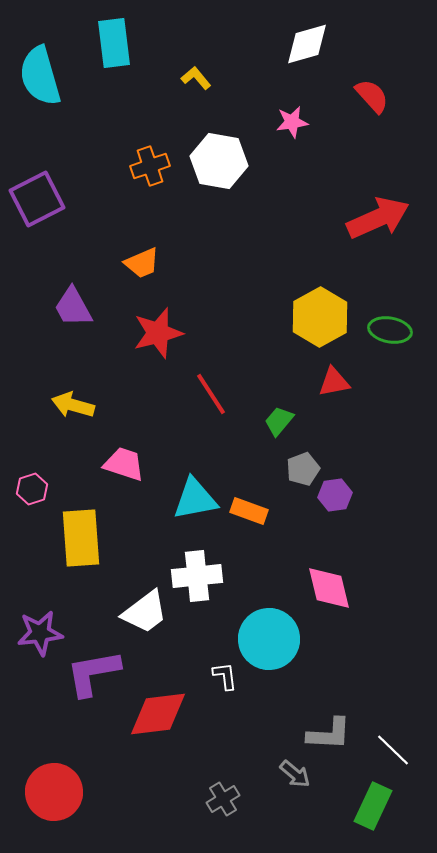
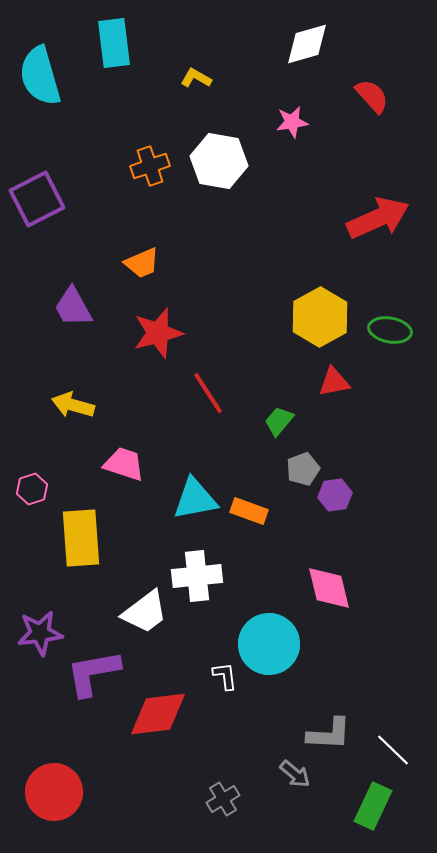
yellow L-shape: rotated 20 degrees counterclockwise
red line: moved 3 px left, 1 px up
cyan circle: moved 5 px down
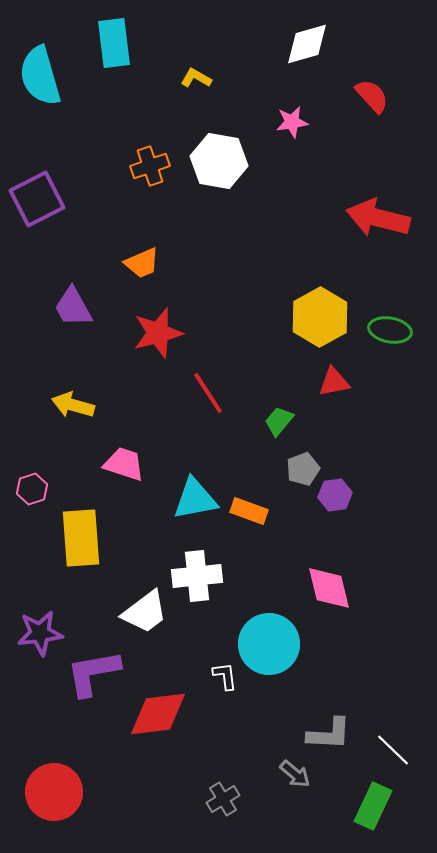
red arrow: rotated 142 degrees counterclockwise
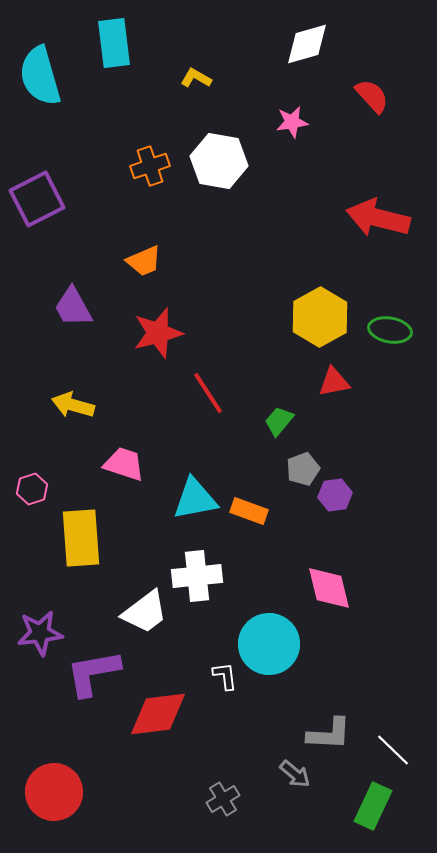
orange trapezoid: moved 2 px right, 2 px up
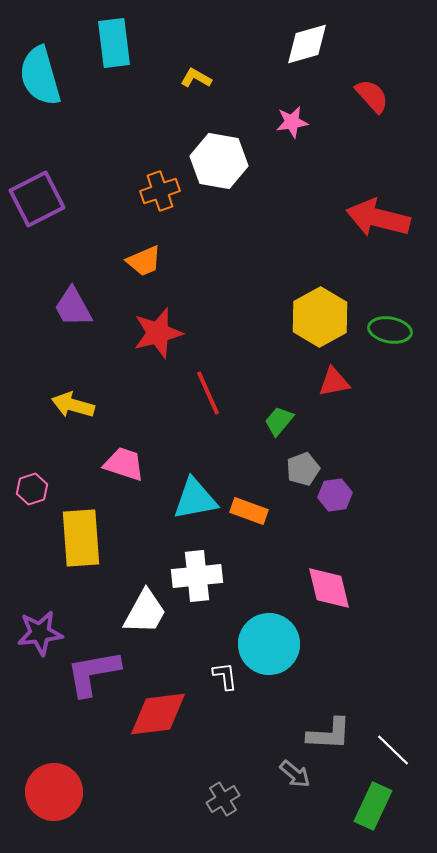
orange cross: moved 10 px right, 25 px down
red line: rotated 9 degrees clockwise
white trapezoid: rotated 24 degrees counterclockwise
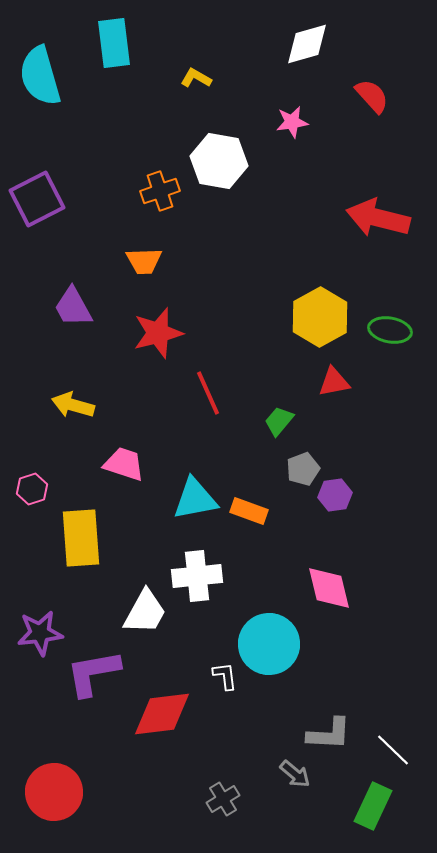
orange trapezoid: rotated 21 degrees clockwise
red diamond: moved 4 px right
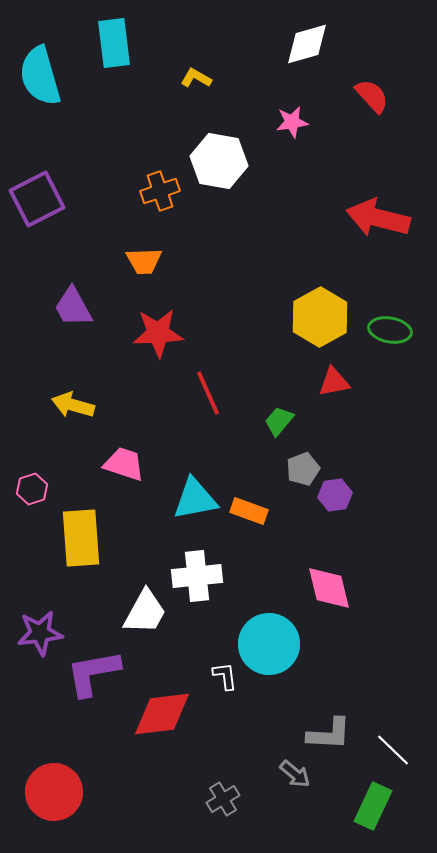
red star: rotated 12 degrees clockwise
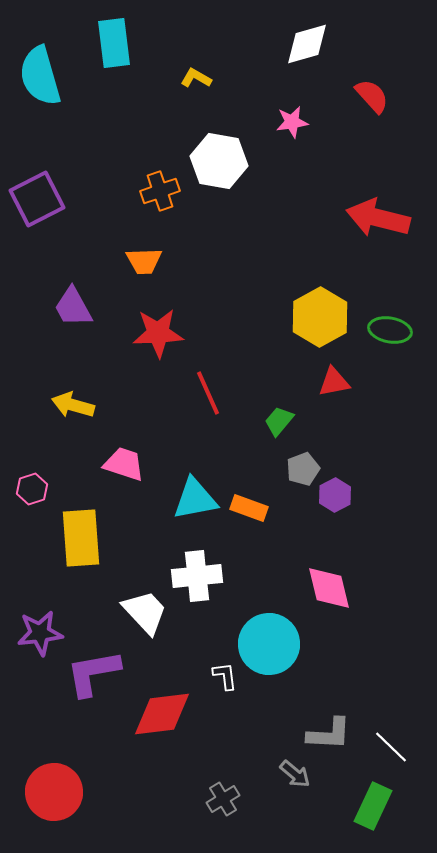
purple hexagon: rotated 20 degrees counterclockwise
orange rectangle: moved 3 px up
white trapezoid: rotated 72 degrees counterclockwise
white line: moved 2 px left, 3 px up
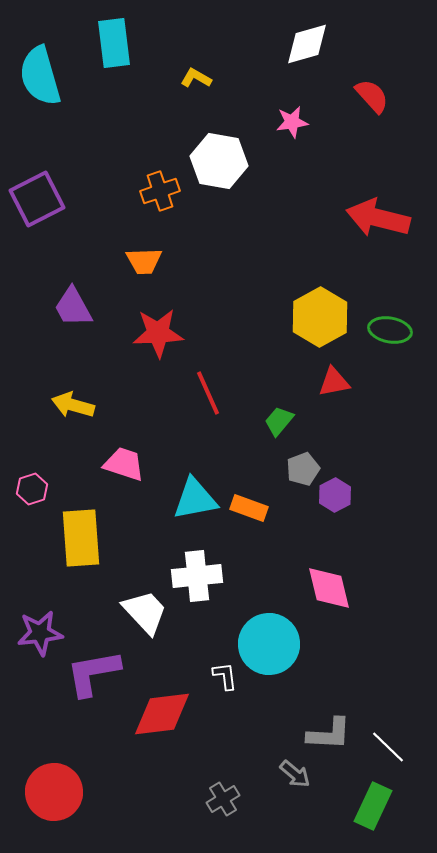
white line: moved 3 px left
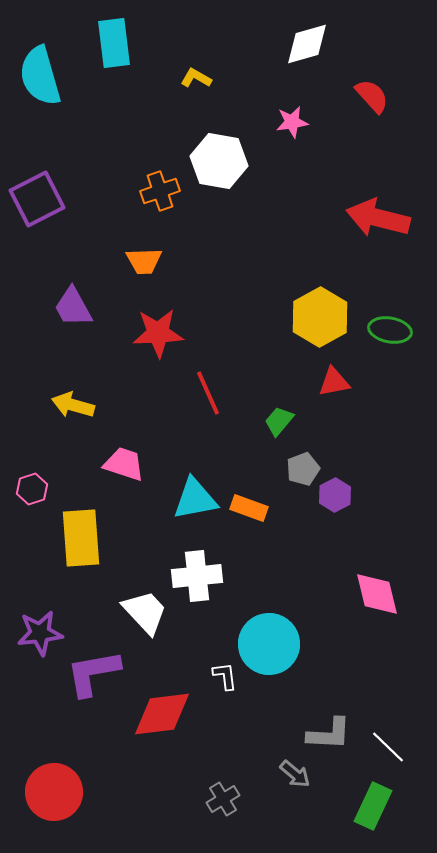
pink diamond: moved 48 px right, 6 px down
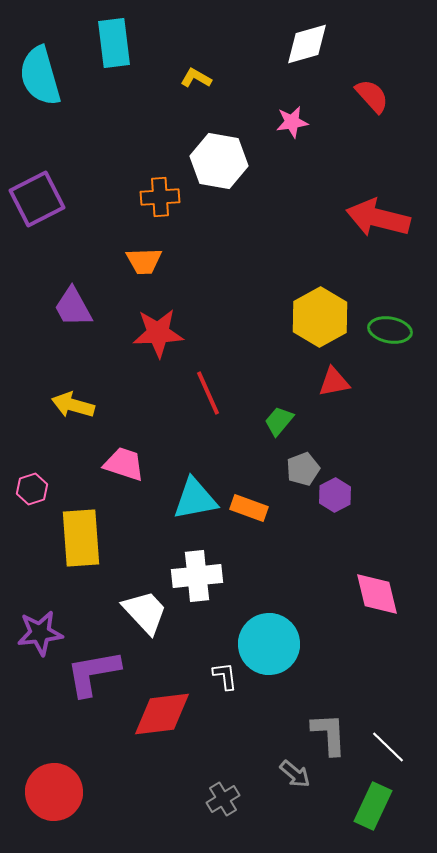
orange cross: moved 6 px down; rotated 15 degrees clockwise
gray L-shape: rotated 96 degrees counterclockwise
